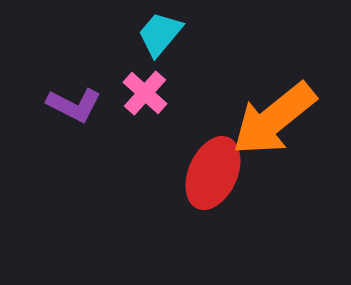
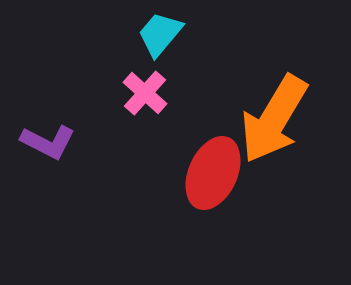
purple L-shape: moved 26 px left, 37 px down
orange arrow: rotated 20 degrees counterclockwise
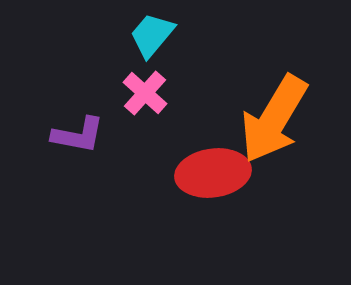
cyan trapezoid: moved 8 px left, 1 px down
purple L-shape: moved 30 px right, 7 px up; rotated 16 degrees counterclockwise
red ellipse: rotated 58 degrees clockwise
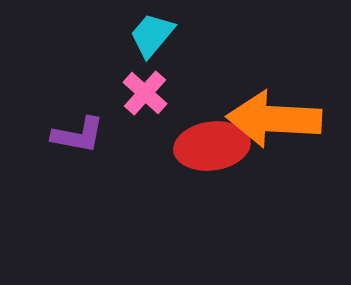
orange arrow: rotated 62 degrees clockwise
red ellipse: moved 1 px left, 27 px up
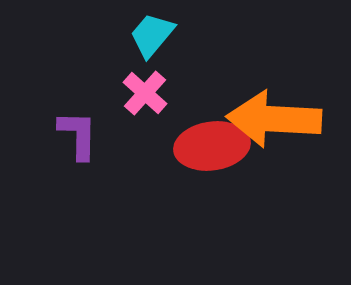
purple L-shape: rotated 100 degrees counterclockwise
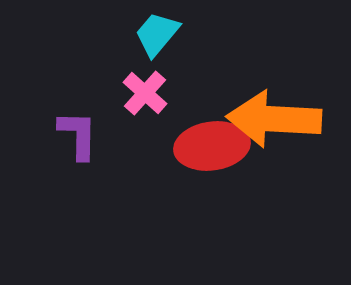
cyan trapezoid: moved 5 px right, 1 px up
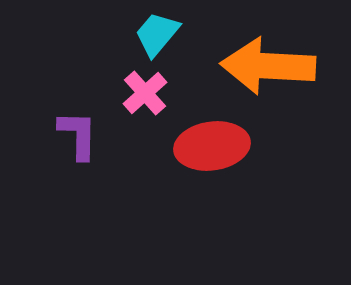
pink cross: rotated 6 degrees clockwise
orange arrow: moved 6 px left, 53 px up
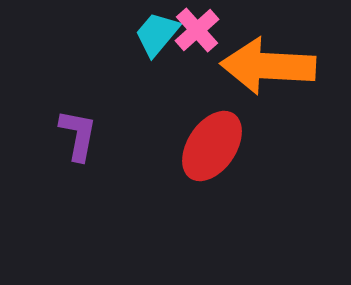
pink cross: moved 52 px right, 63 px up
purple L-shape: rotated 10 degrees clockwise
red ellipse: rotated 48 degrees counterclockwise
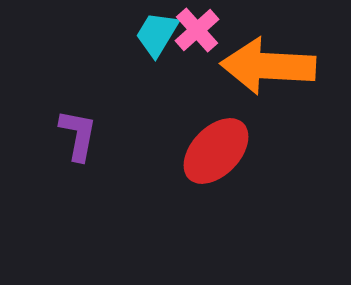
cyan trapezoid: rotated 9 degrees counterclockwise
red ellipse: moved 4 px right, 5 px down; rotated 10 degrees clockwise
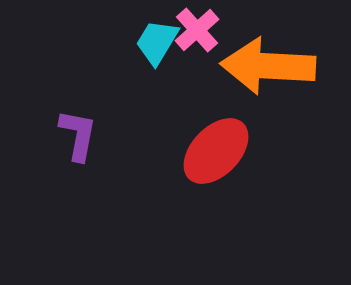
cyan trapezoid: moved 8 px down
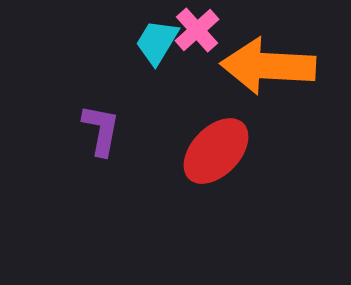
purple L-shape: moved 23 px right, 5 px up
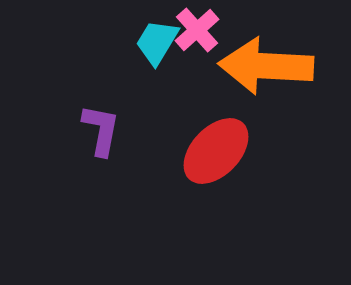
orange arrow: moved 2 px left
